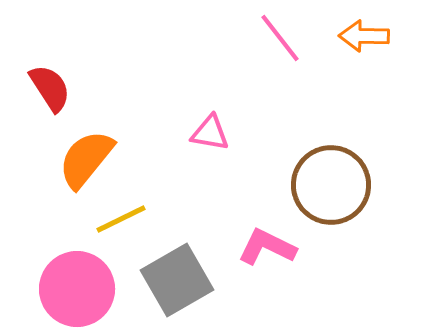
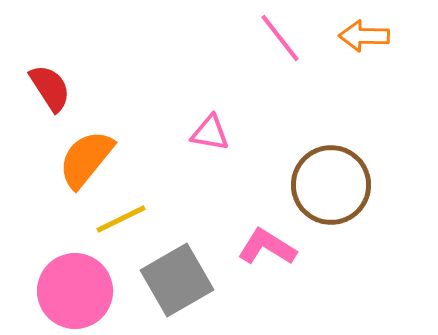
pink L-shape: rotated 6 degrees clockwise
pink circle: moved 2 px left, 2 px down
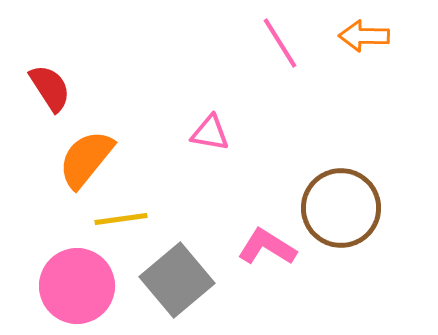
pink line: moved 5 px down; rotated 6 degrees clockwise
brown circle: moved 10 px right, 23 px down
yellow line: rotated 18 degrees clockwise
gray square: rotated 10 degrees counterclockwise
pink circle: moved 2 px right, 5 px up
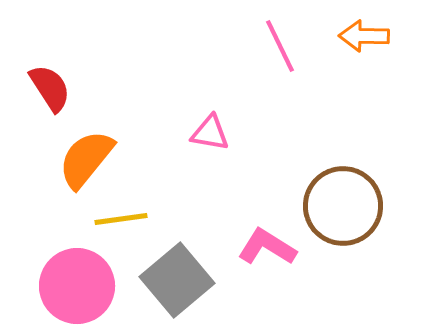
pink line: moved 3 px down; rotated 6 degrees clockwise
brown circle: moved 2 px right, 2 px up
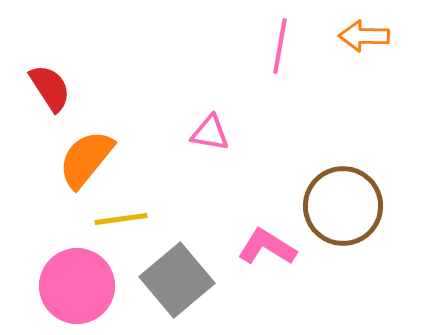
pink line: rotated 36 degrees clockwise
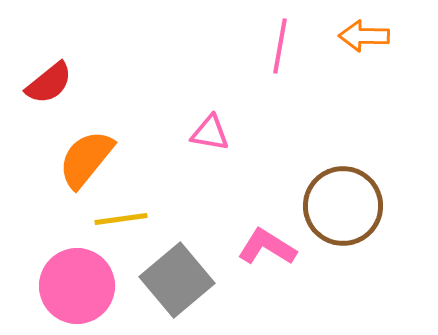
red semicircle: moved 1 px left, 5 px up; rotated 84 degrees clockwise
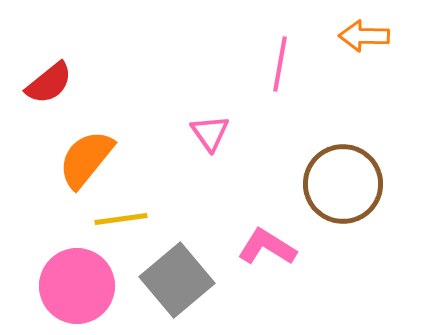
pink line: moved 18 px down
pink triangle: rotated 45 degrees clockwise
brown circle: moved 22 px up
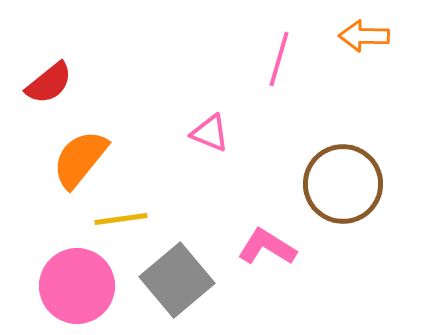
pink line: moved 1 px left, 5 px up; rotated 6 degrees clockwise
pink triangle: rotated 33 degrees counterclockwise
orange semicircle: moved 6 px left
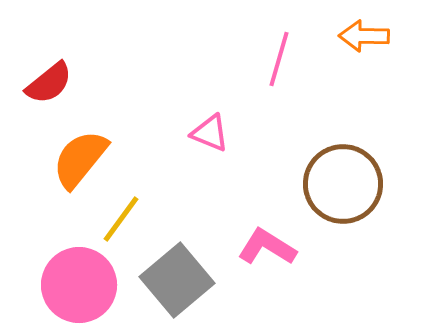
yellow line: rotated 46 degrees counterclockwise
pink circle: moved 2 px right, 1 px up
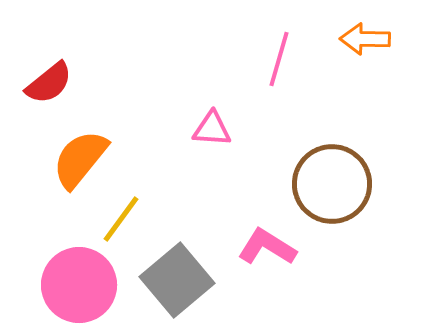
orange arrow: moved 1 px right, 3 px down
pink triangle: moved 2 px right, 4 px up; rotated 18 degrees counterclockwise
brown circle: moved 11 px left
